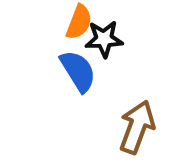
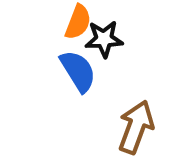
orange semicircle: moved 1 px left
brown arrow: moved 1 px left
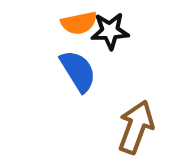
orange semicircle: moved 1 px right, 1 px down; rotated 57 degrees clockwise
black star: moved 6 px right, 8 px up
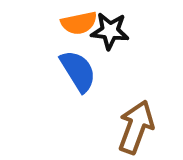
black star: rotated 9 degrees clockwise
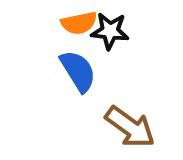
brown arrow: moved 6 px left; rotated 106 degrees clockwise
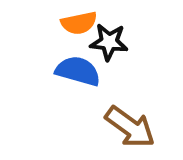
black star: moved 1 px left, 11 px down
blue semicircle: rotated 42 degrees counterclockwise
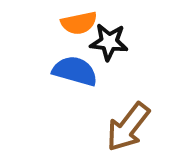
blue semicircle: moved 3 px left
brown arrow: moved 2 px left; rotated 92 degrees clockwise
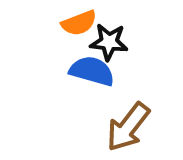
orange semicircle: rotated 9 degrees counterclockwise
blue semicircle: moved 17 px right
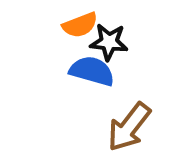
orange semicircle: moved 1 px right, 2 px down
brown arrow: moved 1 px right
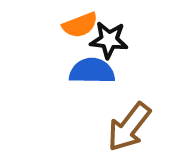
black star: moved 2 px up
blue semicircle: rotated 15 degrees counterclockwise
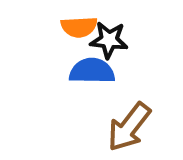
orange semicircle: moved 1 px left, 2 px down; rotated 18 degrees clockwise
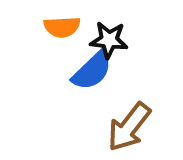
orange semicircle: moved 17 px left
blue semicircle: rotated 135 degrees clockwise
